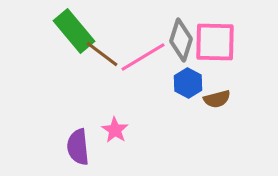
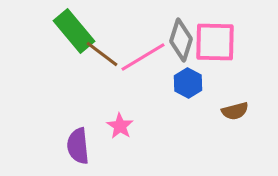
brown semicircle: moved 18 px right, 12 px down
pink star: moved 5 px right, 4 px up
purple semicircle: moved 1 px up
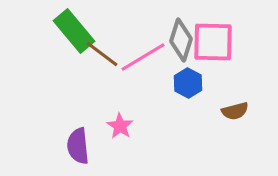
pink square: moved 2 px left
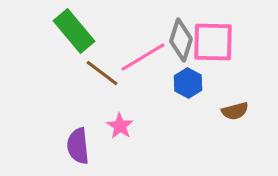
brown line: moved 19 px down
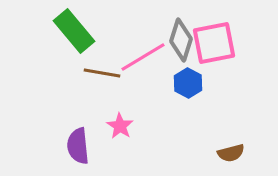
pink square: moved 1 px right, 1 px down; rotated 12 degrees counterclockwise
brown line: rotated 27 degrees counterclockwise
brown semicircle: moved 4 px left, 42 px down
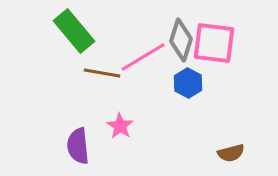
pink square: rotated 18 degrees clockwise
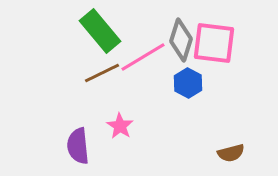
green rectangle: moved 26 px right
brown line: rotated 36 degrees counterclockwise
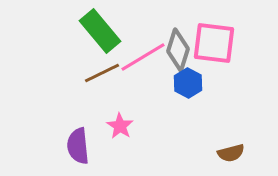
gray diamond: moved 3 px left, 10 px down
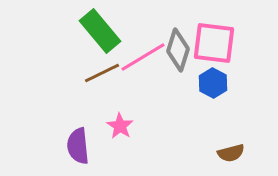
blue hexagon: moved 25 px right
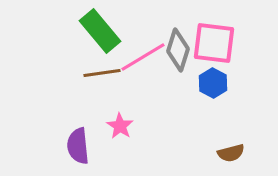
brown line: rotated 18 degrees clockwise
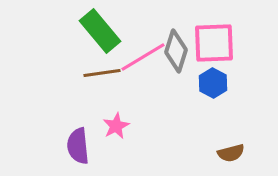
pink square: rotated 9 degrees counterclockwise
gray diamond: moved 2 px left, 1 px down
pink star: moved 4 px left; rotated 12 degrees clockwise
